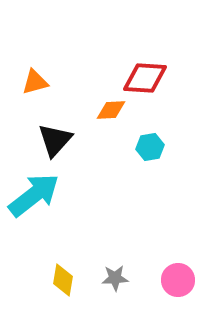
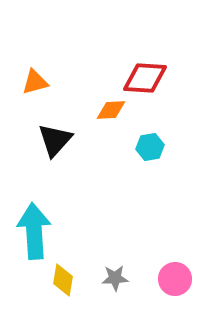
cyan arrow: moved 36 px down; rotated 56 degrees counterclockwise
pink circle: moved 3 px left, 1 px up
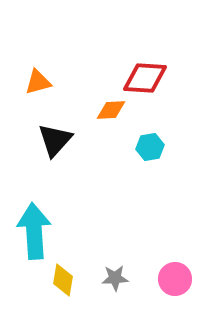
orange triangle: moved 3 px right
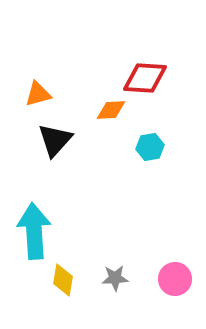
orange triangle: moved 12 px down
